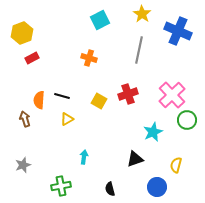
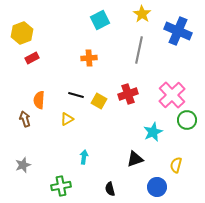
orange cross: rotated 21 degrees counterclockwise
black line: moved 14 px right, 1 px up
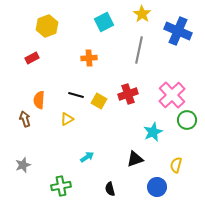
cyan square: moved 4 px right, 2 px down
yellow hexagon: moved 25 px right, 7 px up
cyan arrow: moved 3 px right; rotated 48 degrees clockwise
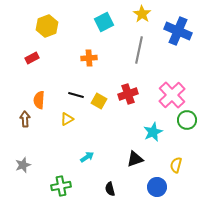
brown arrow: rotated 14 degrees clockwise
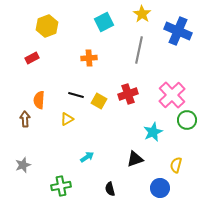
blue circle: moved 3 px right, 1 px down
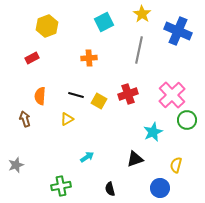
orange semicircle: moved 1 px right, 4 px up
brown arrow: rotated 14 degrees counterclockwise
gray star: moved 7 px left
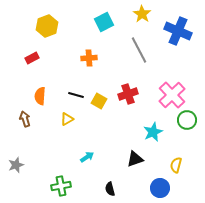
gray line: rotated 40 degrees counterclockwise
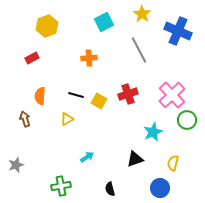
yellow semicircle: moved 3 px left, 2 px up
